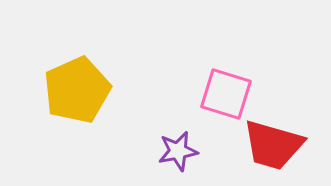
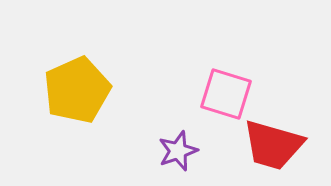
purple star: rotated 9 degrees counterclockwise
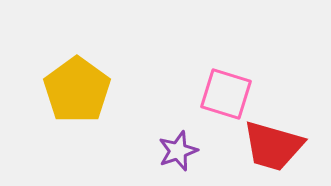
yellow pentagon: rotated 12 degrees counterclockwise
red trapezoid: moved 1 px down
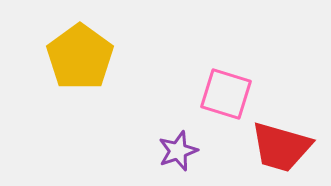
yellow pentagon: moved 3 px right, 33 px up
red trapezoid: moved 8 px right, 1 px down
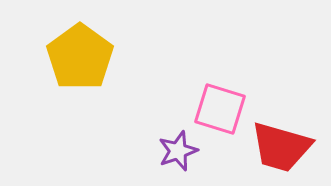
pink square: moved 6 px left, 15 px down
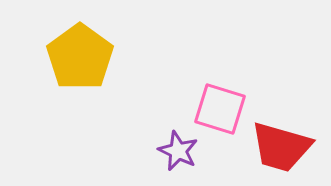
purple star: rotated 27 degrees counterclockwise
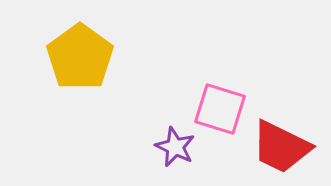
red trapezoid: rotated 10 degrees clockwise
purple star: moved 3 px left, 4 px up
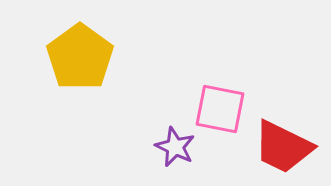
pink square: rotated 6 degrees counterclockwise
red trapezoid: moved 2 px right
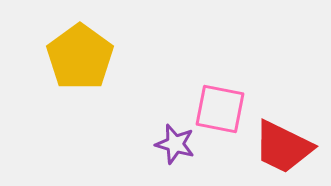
purple star: moved 3 px up; rotated 9 degrees counterclockwise
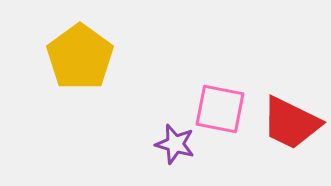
red trapezoid: moved 8 px right, 24 px up
